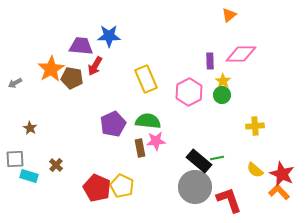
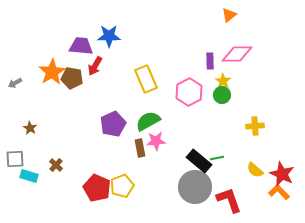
pink diamond: moved 4 px left
orange star: moved 1 px right, 3 px down
green semicircle: rotated 35 degrees counterclockwise
yellow pentagon: rotated 25 degrees clockwise
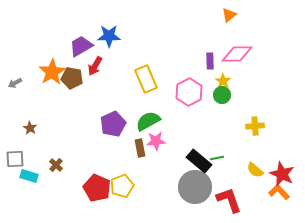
purple trapezoid: rotated 35 degrees counterclockwise
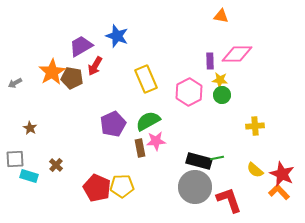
orange triangle: moved 8 px left, 1 px down; rotated 49 degrees clockwise
blue star: moved 8 px right; rotated 20 degrees clockwise
yellow star: moved 3 px left, 1 px up; rotated 28 degrees counterclockwise
black rectangle: rotated 25 degrees counterclockwise
yellow pentagon: rotated 20 degrees clockwise
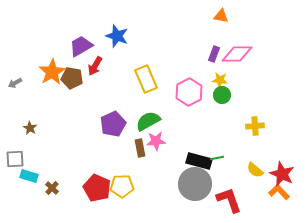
purple rectangle: moved 4 px right, 7 px up; rotated 21 degrees clockwise
brown cross: moved 4 px left, 23 px down
gray circle: moved 3 px up
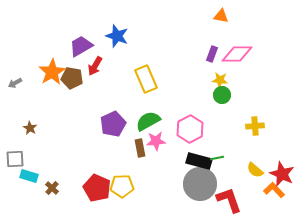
purple rectangle: moved 2 px left
pink hexagon: moved 1 px right, 37 px down
gray circle: moved 5 px right
orange L-shape: moved 5 px left, 2 px up
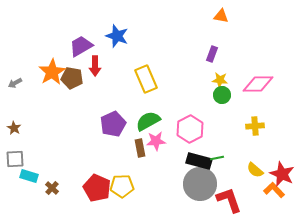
pink diamond: moved 21 px right, 30 px down
red arrow: rotated 30 degrees counterclockwise
brown star: moved 16 px left
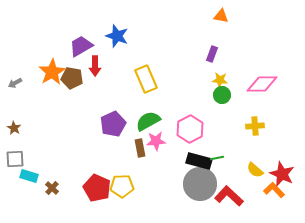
pink diamond: moved 4 px right
red L-shape: moved 4 px up; rotated 28 degrees counterclockwise
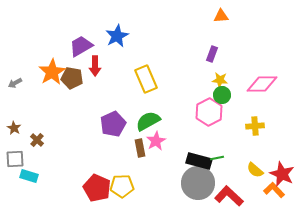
orange triangle: rotated 14 degrees counterclockwise
blue star: rotated 25 degrees clockwise
pink hexagon: moved 19 px right, 17 px up
pink star: rotated 24 degrees counterclockwise
gray circle: moved 2 px left, 1 px up
brown cross: moved 15 px left, 48 px up
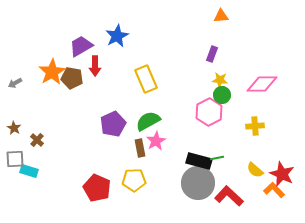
cyan rectangle: moved 5 px up
yellow pentagon: moved 12 px right, 6 px up
